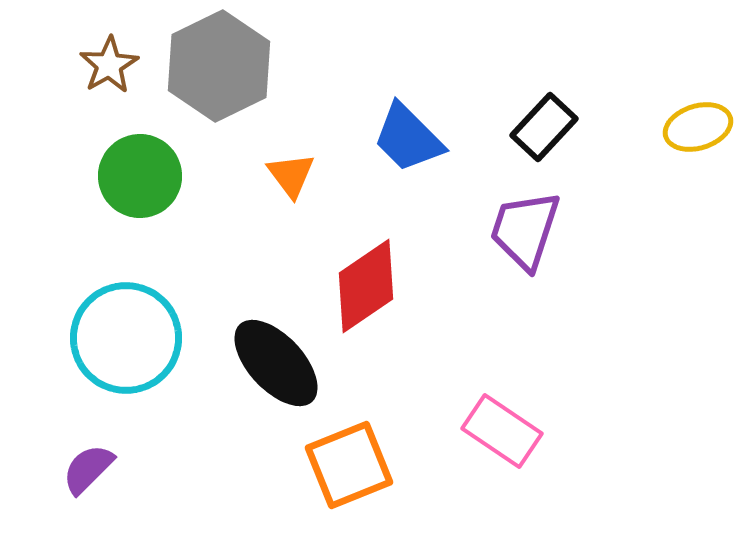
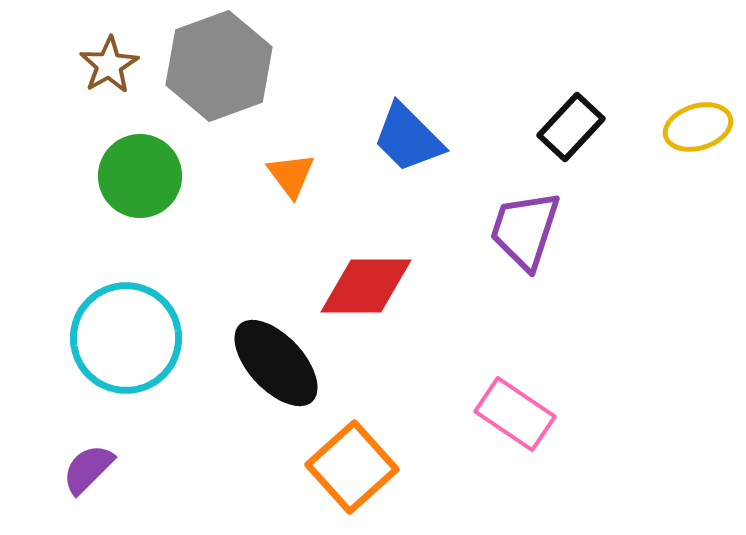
gray hexagon: rotated 6 degrees clockwise
black rectangle: moved 27 px right
red diamond: rotated 34 degrees clockwise
pink rectangle: moved 13 px right, 17 px up
orange square: moved 3 px right, 2 px down; rotated 20 degrees counterclockwise
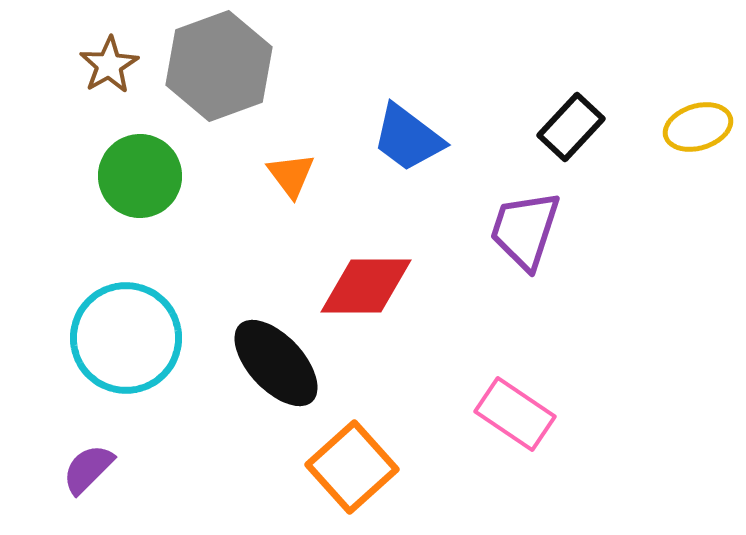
blue trapezoid: rotated 8 degrees counterclockwise
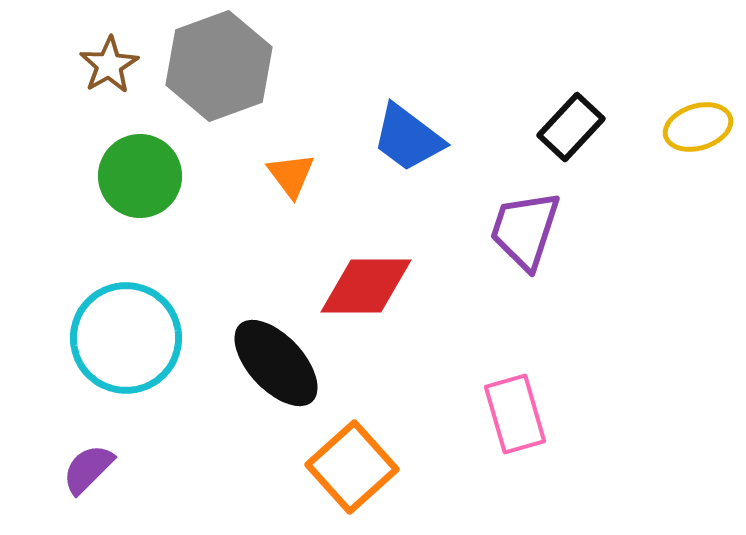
pink rectangle: rotated 40 degrees clockwise
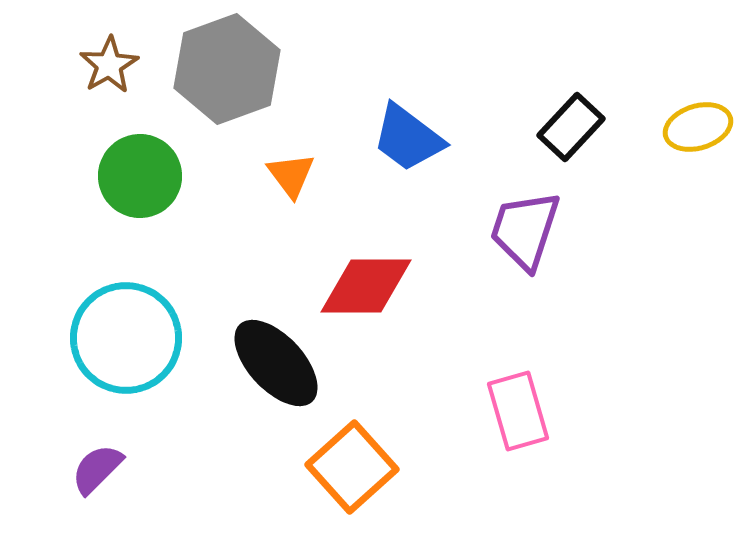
gray hexagon: moved 8 px right, 3 px down
pink rectangle: moved 3 px right, 3 px up
purple semicircle: moved 9 px right
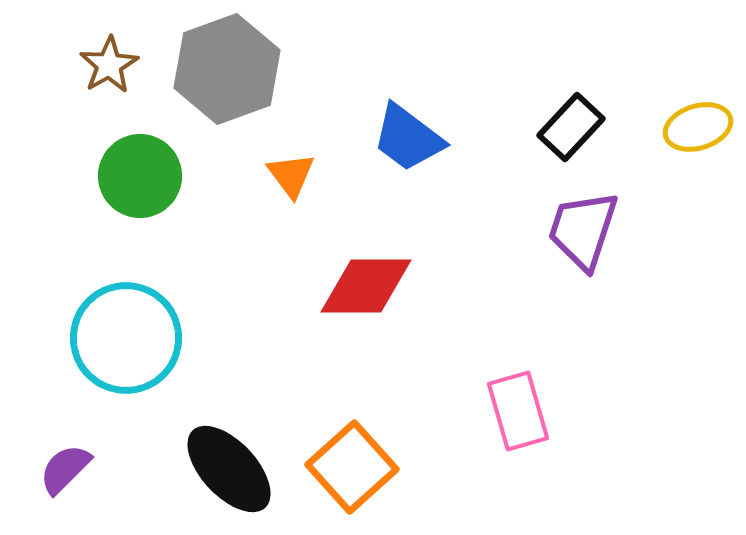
purple trapezoid: moved 58 px right
black ellipse: moved 47 px left, 106 px down
purple semicircle: moved 32 px left
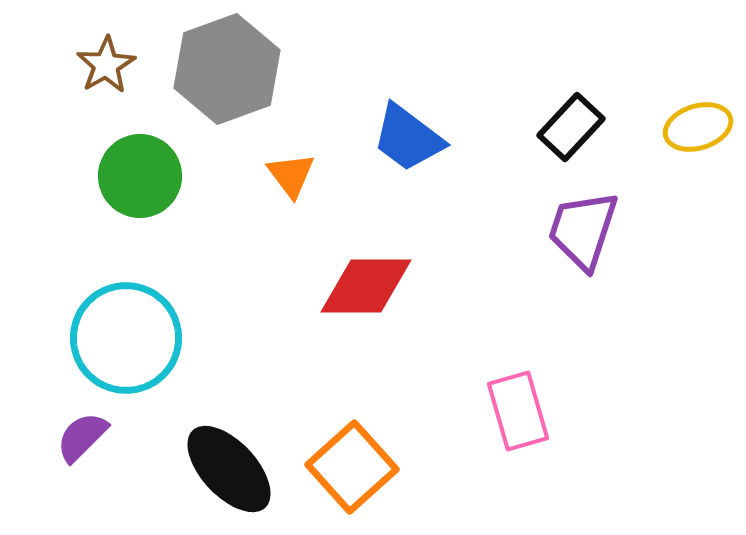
brown star: moved 3 px left
purple semicircle: moved 17 px right, 32 px up
